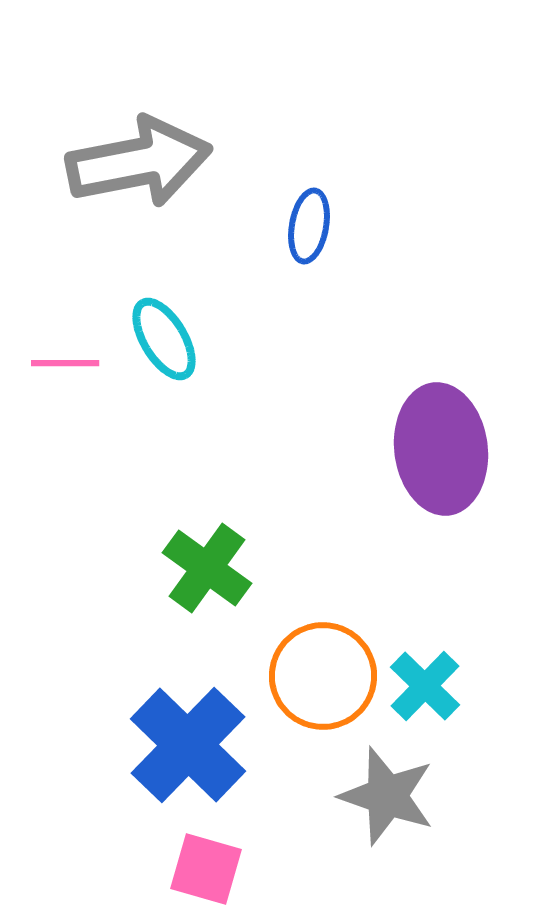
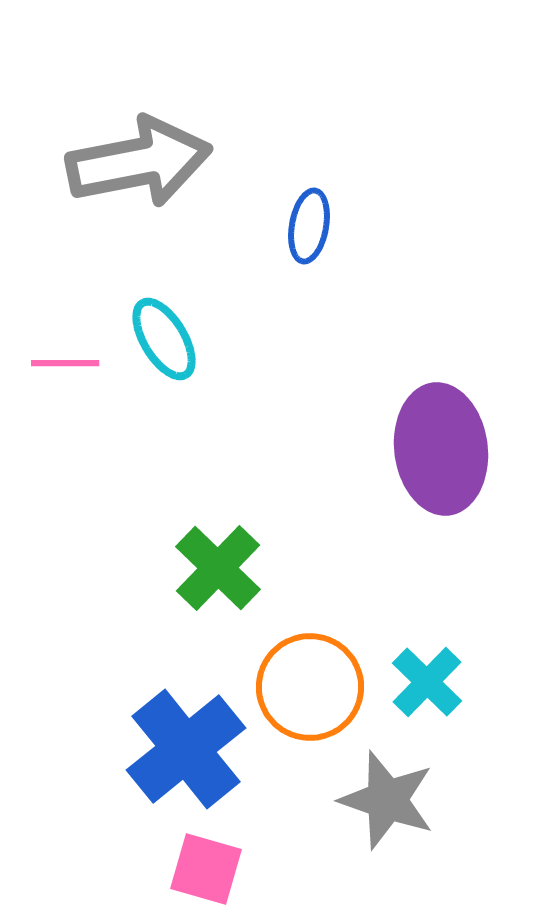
green cross: moved 11 px right; rotated 8 degrees clockwise
orange circle: moved 13 px left, 11 px down
cyan cross: moved 2 px right, 4 px up
blue cross: moved 2 px left, 4 px down; rotated 7 degrees clockwise
gray star: moved 4 px down
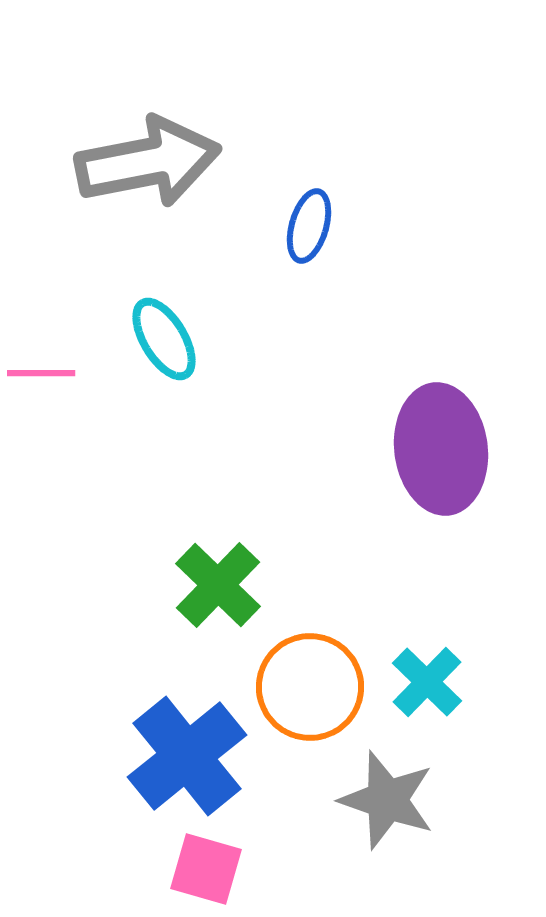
gray arrow: moved 9 px right
blue ellipse: rotated 6 degrees clockwise
pink line: moved 24 px left, 10 px down
green cross: moved 17 px down
blue cross: moved 1 px right, 7 px down
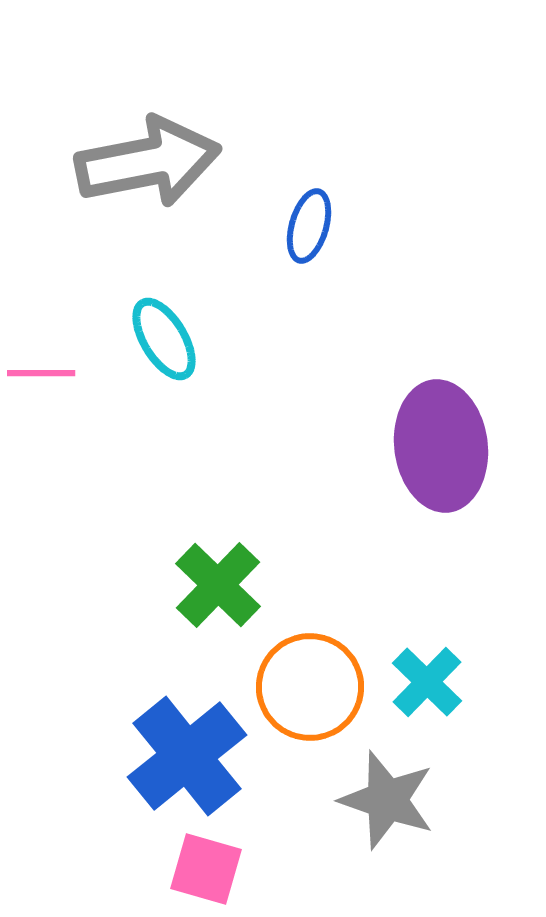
purple ellipse: moved 3 px up
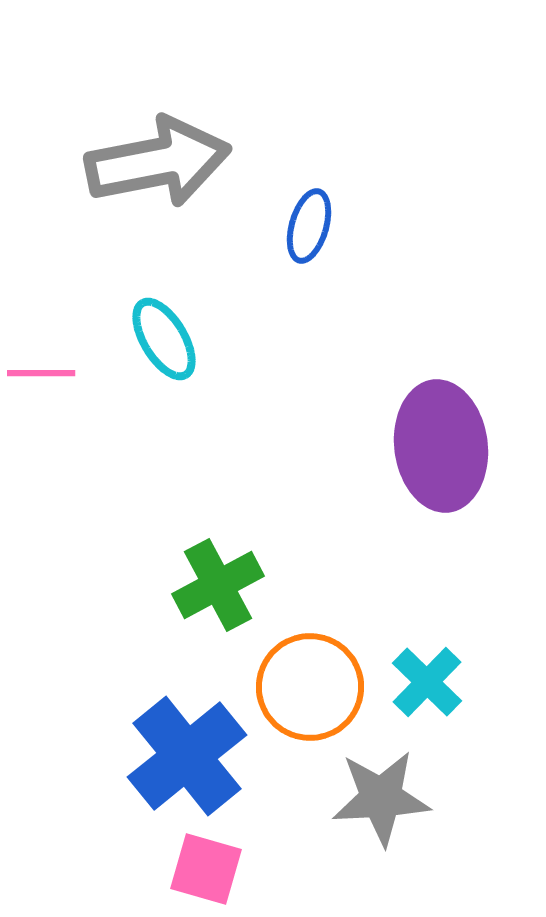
gray arrow: moved 10 px right
green cross: rotated 18 degrees clockwise
gray star: moved 6 px left, 2 px up; rotated 22 degrees counterclockwise
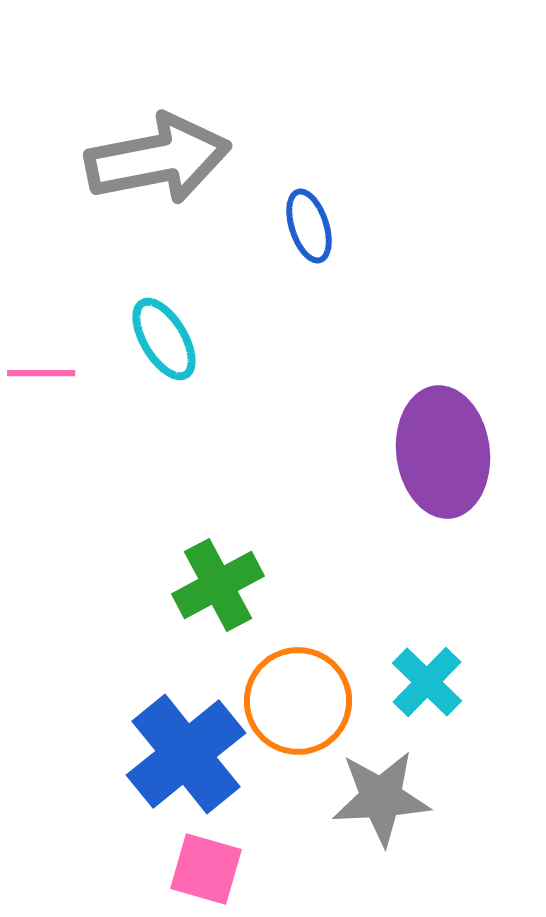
gray arrow: moved 3 px up
blue ellipse: rotated 34 degrees counterclockwise
purple ellipse: moved 2 px right, 6 px down
orange circle: moved 12 px left, 14 px down
blue cross: moved 1 px left, 2 px up
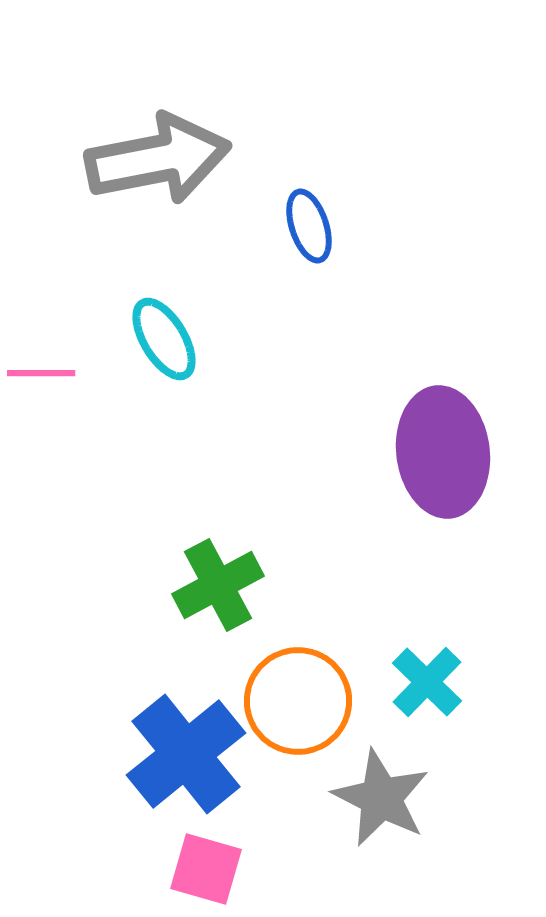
gray star: rotated 30 degrees clockwise
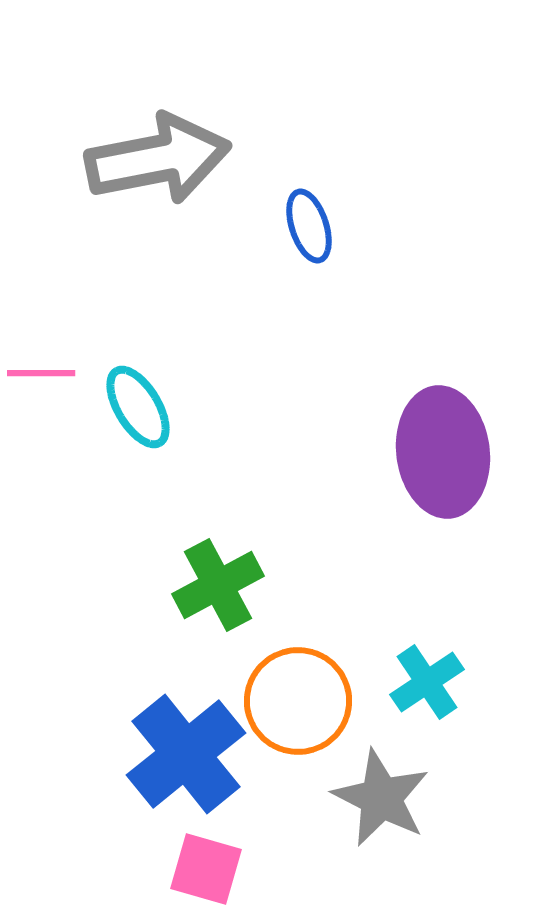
cyan ellipse: moved 26 px left, 68 px down
cyan cross: rotated 12 degrees clockwise
